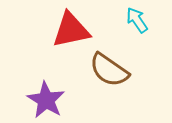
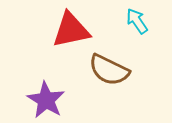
cyan arrow: moved 1 px down
brown semicircle: rotated 9 degrees counterclockwise
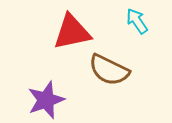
red triangle: moved 1 px right, 2 px down
purple star: rotated 21 degrees clockwise
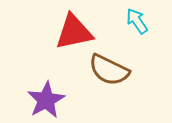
red triangle: moved 2 px right
purple star: rotated 9 degrees counterclockwise
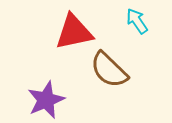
brown semicircle: rotated 18 degrees clockwise
purple star: rotated 6 degrees clockwise
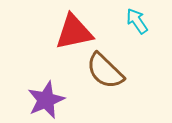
brown semicircle: moved 4 px left, 1 px down
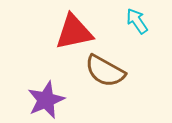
brown semicircle: rotated 15 degrees counterclockwise
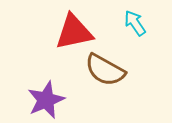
cyan arrow: moved 2 px left, 2 px down
brown semicircle: moved 1 px up
